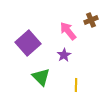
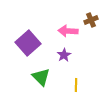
pink arrow: rotated 48 degrees counterclockwise
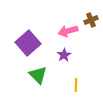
pink arrow: rotated 18 degrees counterclockwise
green triangle: moved 3 px left, 2 px up
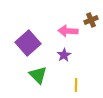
pink arrow: rotated 18 degrees clockwise
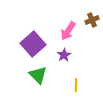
brown cross: moved 1 px right
pink arrow: rotated 60 degrees counterclockwise
purple square: moved 5 px right, 1 px down
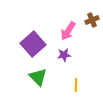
purple star: rotated 24 degrees clockwise
green triangle: moved 2 px down
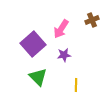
pink arrow: moved 7 px left, 2 px up
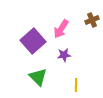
purple square: moved 3 px up
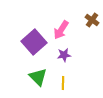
brown cross: rotated 32 degrees counterclockwise
pink arrow: moved 1 px down
purple square: moved 1 px right, 1 px down
yellow line: moved 13 px left, 2 px up
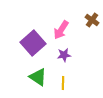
purple square: moved 1 px left, 1 px down
green triangle: rotated 12 degrees counterclockwise
